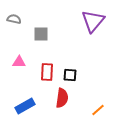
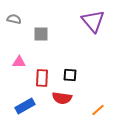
purple triangle: rotated 20 degrees counterclockwise
red rectangle: moved 5 px left, 6 px down
red semicircle: rotated 90 degrees clockwise
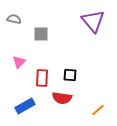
pink triangle: rotated 48 degrees counterclockwise
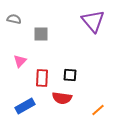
pink triangle: moved 1 px right, 1 px up
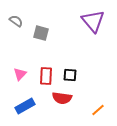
gray semicircle: moved 2 px right, 2 px down; rotated 24 degrees clockwise
gray square: moved 1 px up; rotated 14 degrees clockwise
pink triangle: moved 13 px down
red rectangle: moved 4 px right, 2 px up
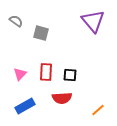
red rectangle: moved 4 px up
red semicircle: rotated 12 degrees counterclockwise
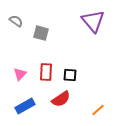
red semicircle: moved 1 px left, 1 px down; rotated 30 degrees counterclockwise
